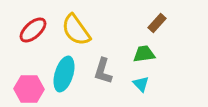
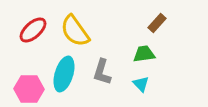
yellow semicircle: moved 1 px left, 1 px down
gray L-shape: moved 1 px left, 1 px down
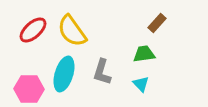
yellow semicircle: moved 3 px left
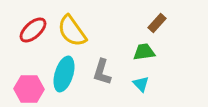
green trapezoid: moved 2 px up
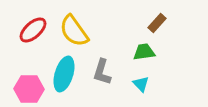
yellow semicircle: moved 2 px right
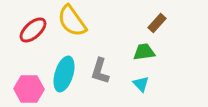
yellow semicircle: moved 2 px left, 10 px up
gray L-shape: moved 2 px left, 1 px up
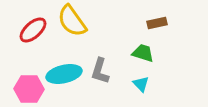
brown rectangle: rotated 36 degrees clockwise
green trapezoid: moved 1 px left, 1 px down; rotated 25 degrees clockwise
cyan ellipse: rotated 60 degrees clockwise
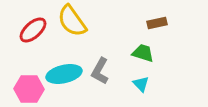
gray L-shape: rotated 12 degrees clockwise
